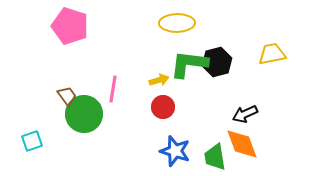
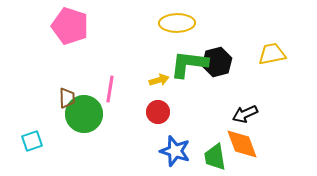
pink line: moved 3 px left
brown trapezoid: moved 2 px down; rotated 35 degrees clockwise
red circle: moved 5 px left, 5 px down
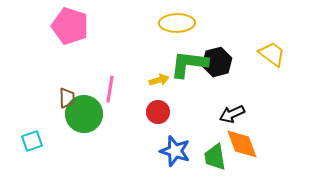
yellow trapezoid: rotated 48 degrees clockwise
black arrow: moved 13 px left
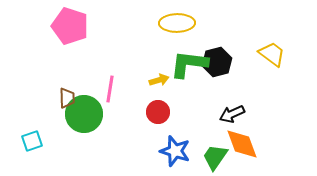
green trapezoid: rotated 44 degrees clockwise
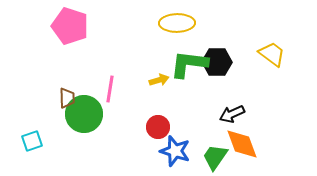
black hexagon: rotated 16 degrees clockwise
red circle: moved 15 px down
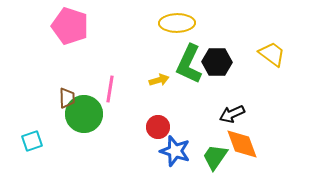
green L-shape: rotated 72 degrees counterclockwise
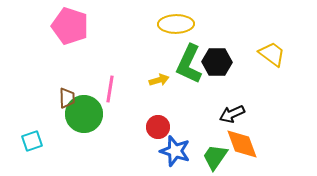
yellow ellipse: moved 1 px left, 1 px down
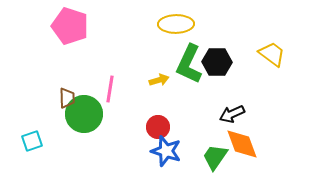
blue star: moved 9 px left
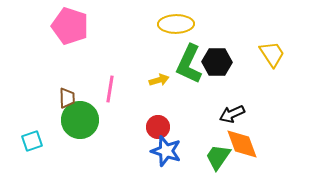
yellow trapezoid: rotated 20 degrees clockwise
green circle: moved 4 px left, 6 px down
green trapezoid: moved 3 px right
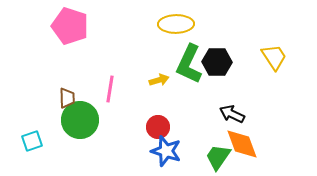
yellow trapezoid: moved 2 px right, 3 px down
black arrow: rotated 50 degrees clockwise
